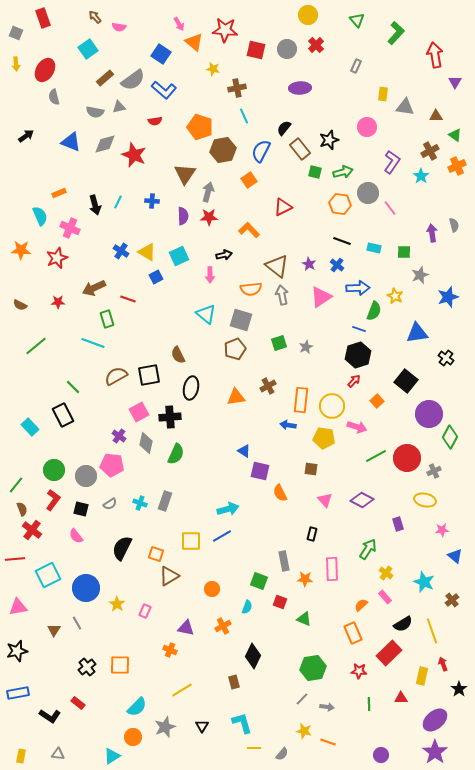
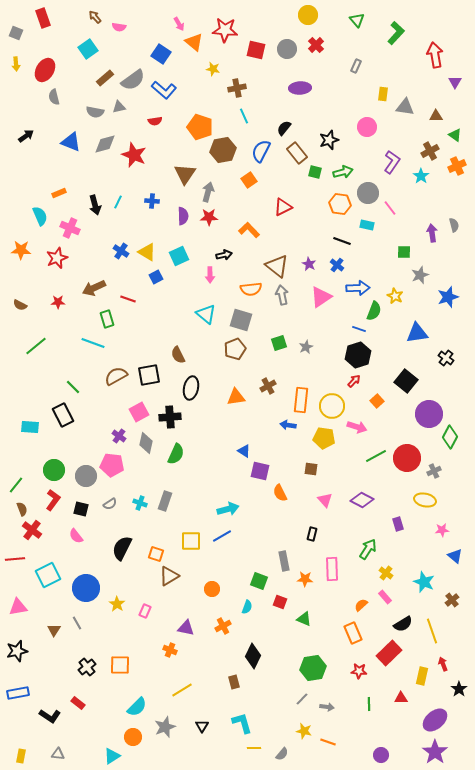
brown rectangle at (300, 149): moved 3 px left, 4 px down
cyan rectangle at (374, 248): moved 7 px left, 23 px up
cyan rectangle at (30, 427): rotated 42 degrees counterclockwise
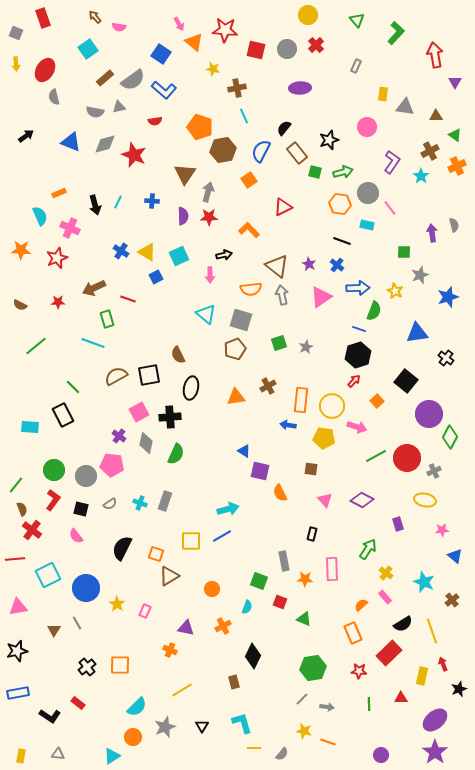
yellow star at (395, 296): moved 5 px up
black star at (459, 689): rotated 14 degrees clockwise
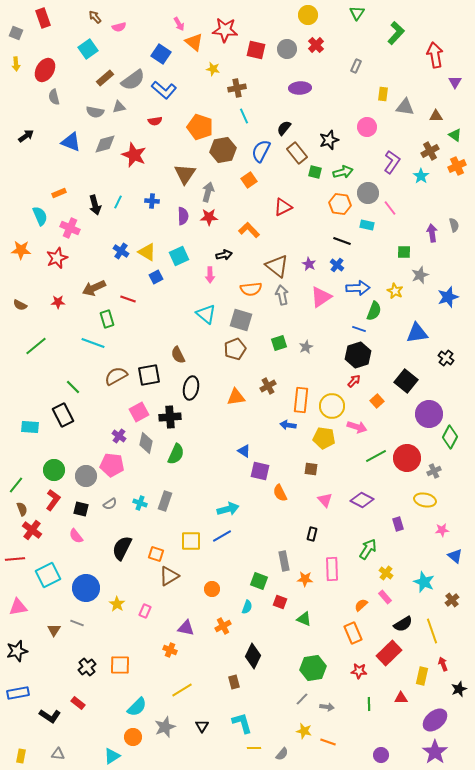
green triangle at (357, 20): moved 7 px up; rotated 14 degrees clockwise
pink semicircle at (119, 27): rotated 24 degrees counterclockwise
gray line at (77, 623): rotated 40 degrees counterclockwise
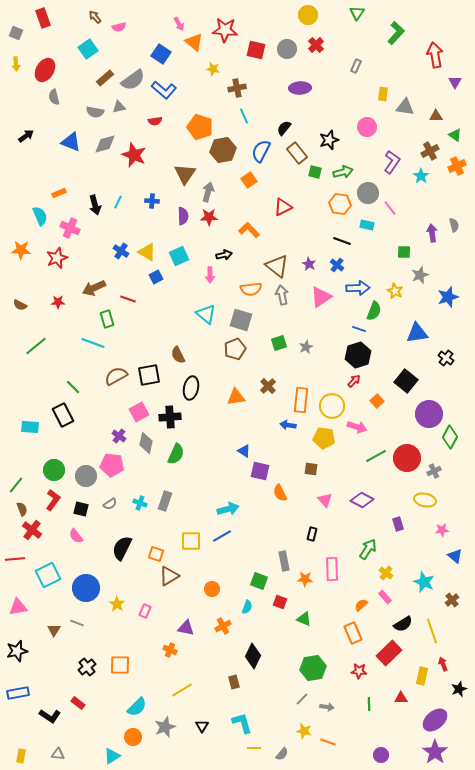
brown cross at (268, 386): rotated 14 degrees counterclockwise
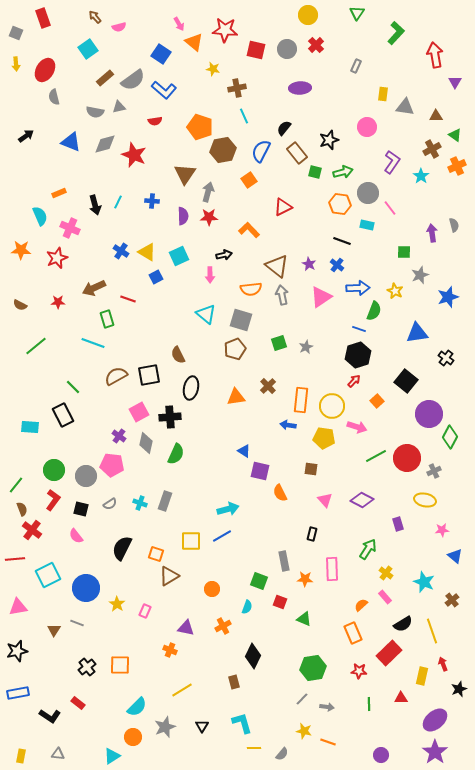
brown cross at (430, 151): moved 2 px right, 2 px up
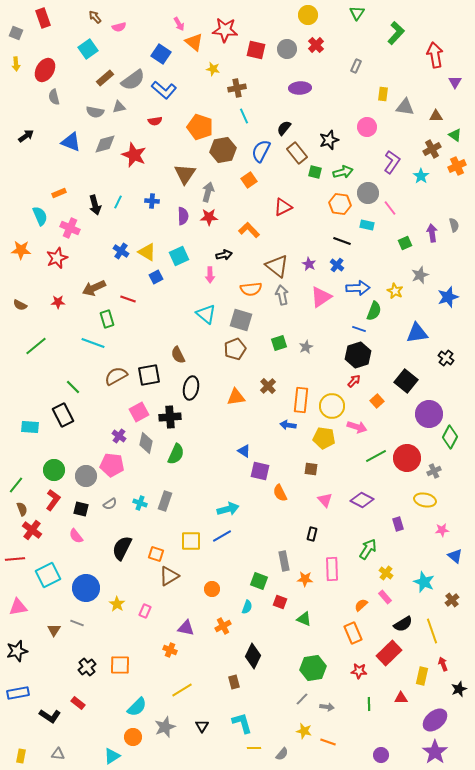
green square at (404, 252): moved 1 px right, 9 px up; rotated 24 degrees counterclockwise
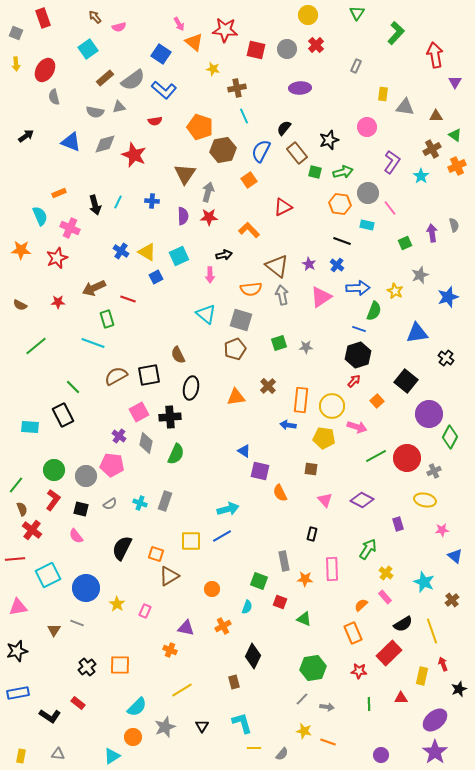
gray star at (306, 347): rotated 24 degrees clockwise
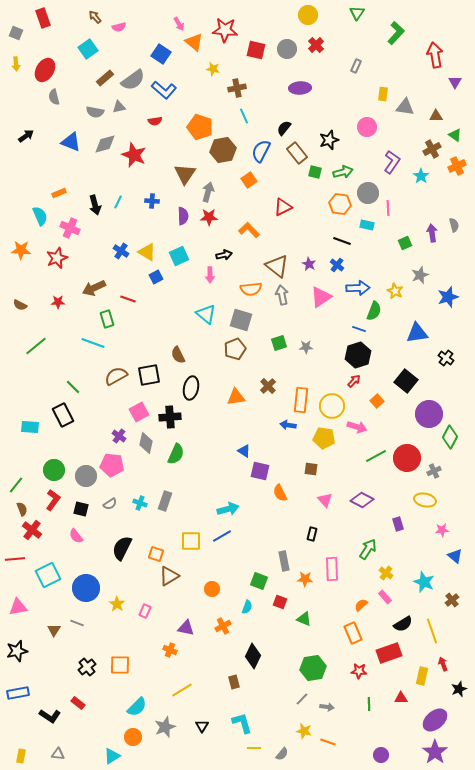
pink line at (390, 208): moved 2 px left; rotated 35 degrees clockwise
red rectangle at (389, 653): rotated 25 degrees clockwise
